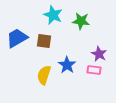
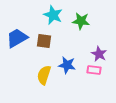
blue star: rotated 24 degrees counterclockwise
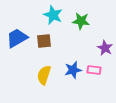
brown square: rotated 14 degrees counterclockwise
purple star: moved 6 px right, 6 px up
blue star: moved 6 px right, 5 px down; rotated 24 degrees counterclockwise
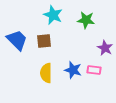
green star: moved 5 px right, 1 px up
blue trapezoid: moved 2 px down; rotated 75 degrees clockwise
blue star: rotated 30 degrees clockwise
yellow semicircle: moved 2 px right, 2 px up; rotated 18 degrees counterclockwise
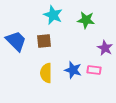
blue trapezoid: moved 1 px left, 1 px down
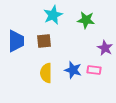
cyan star: rotated 24 degrees clockwise
blue trapezoid: rotated 45 degrees clockwise
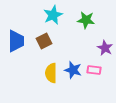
brown square: rotated 21 degrees counterclockwise
yellow semicircle: moved 5 px right
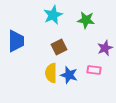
brown square: moved 15 px right, 6 px down
purple star: rotated 21 degrees clockwise
blue star: moved 4 px left, 5 px down
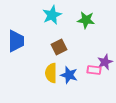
cyan star: moved 1 px left
purple star: moved 14 px down
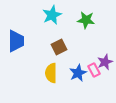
pink rectangle: rotated 56 degrees clockwise
blue star: moved 9 px right, 2 px up; rotated 30 degrees clockwise
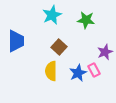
brown square: rotated 21 degrees counterclockwise
purple star: moved 10 px up
yellow semicircle: moved 2 px up
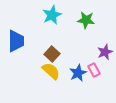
brown square: moved 7 px left, 7 px down
yellow semicircle: rotated 132 degrees clockwise
